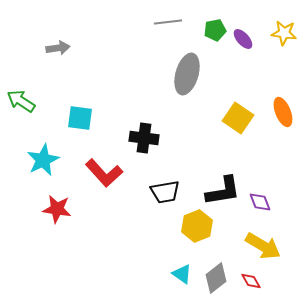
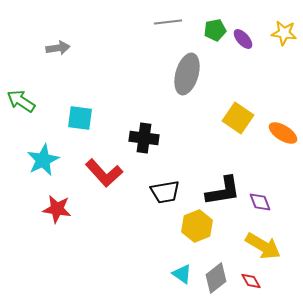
orange ellipse: moved 21 px down; rotated 36 degrees counterclockwise
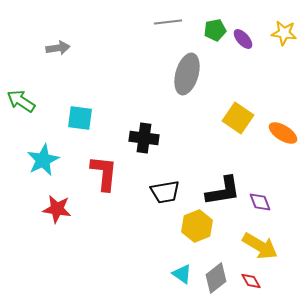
red L-shape: rotated 132 degrees counterclockwise
yellow arrow: moved 3 px left
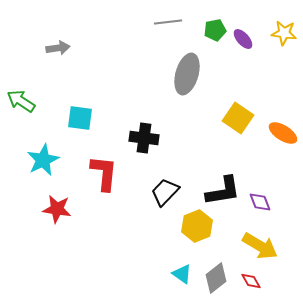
black trapezoid: rotated 144 degrees clockwise
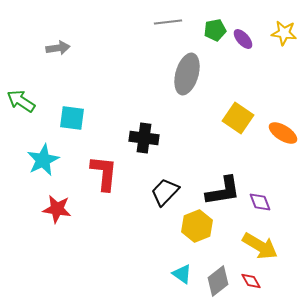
cyan square: moved 8 px left
gray diamond: moved 2 px right, 3 px down
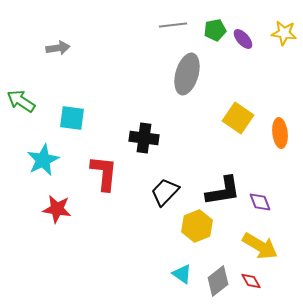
gray line: moved 5 px right, 3 px down
orange ellipse: moved 3 px left; rotated 52 degrees clockwise
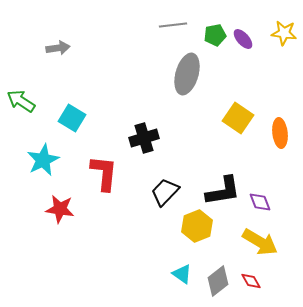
green pentagon: moved 5 px down
cyan square: rotated 24 degrees clockwise
black cross: rotated 24 degrees counterclockwise
red star: moved 3 px right
yellow arrow: moved 4 px up
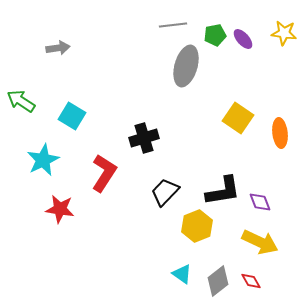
gray ellipse: moved 1 px left, 8 px up
cyan square: moved 2 px up
red L-shape: rotated 27 degrees clockwise
yellow arrow: rotated 6 degrees counterclockwise
